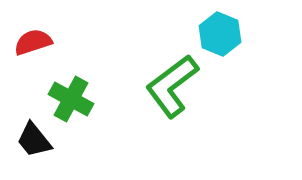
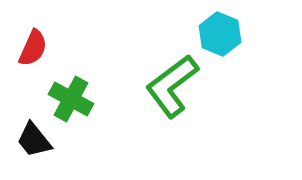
red semicircle: moved 6 px down; rotated 132 degrees clockwise
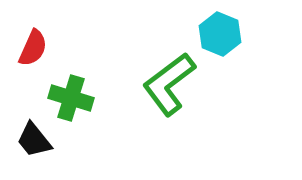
green L-shape: moved 3 px left, 2 px up
green cross: moved 1 px up; rotated 12 degrees counterclockwise
